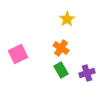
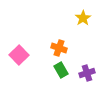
yellow star: moved 16 px right, 1 px up
orange cross: moved 2 px left; rotated 14 degrees counterclockwise
pink square: moved 1 px right, 1 px down; rotated 18 degrees counterclockwise
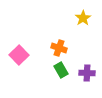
purple cross: rotated 21 degrees clockwise
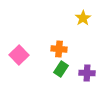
orange cross: moved 1 px down; rotated 14 degrees counterclockwise
green rectangle: moved 1 px up; rotated 63 degrees clockwise
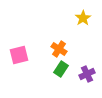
orange cross: rotated 28 degrees clockwise
pink square: rotated 30 degrees clockwise
purple cross: moved 1 px down; rotated 28 degrees counterclockwise
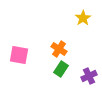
pink square: rotated 24 degrees clockwise
purple cross: moved 2 px right, 2 px down
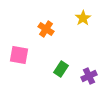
orange cross: moved 13 px left, 20 px up
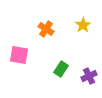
yellow star: moved 7 px down
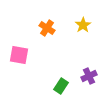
orange cross: moved 1 px right, 1 px up
green rectangle: moved 17 px down
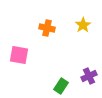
orange cross: rotated 21 degrees counterclockwise
